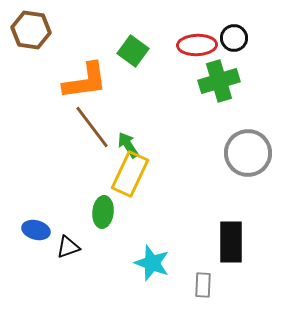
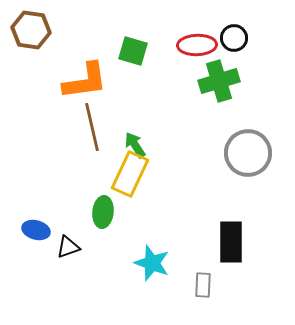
green square: rotated 20 degrees counterclockwise
brown line: rotated 24 degrees clockwise
green arrow: moved 7 px right
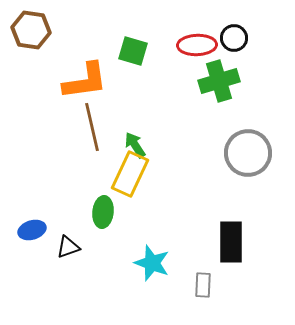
blue ellipse: moved 4 px left; rotated 32 degrees counterclockwise
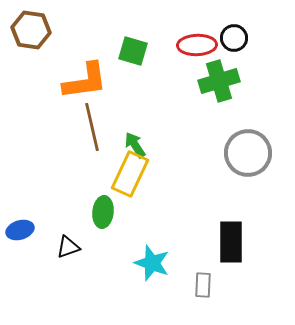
blue ellipse: moved 12 px left
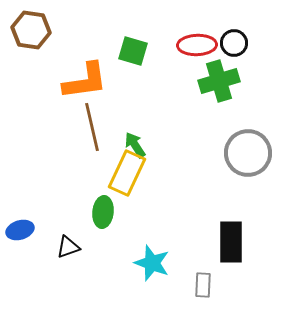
black circle: moved 5 px down
yellow rectangle: moved 3 px left, 1 px up
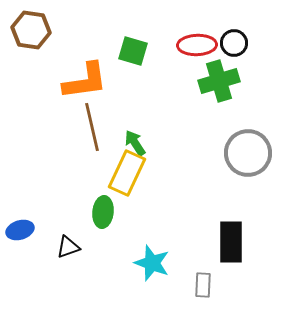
green arrow: moved 2 px up
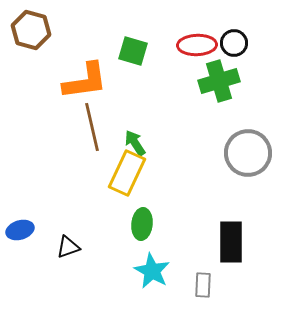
brown hexagon: rotated 6 degrees clockwise
green ellipse: moved 39 px right, 12 px down
cyan star: moved 8 px down; rotated 9 degrees clockwise
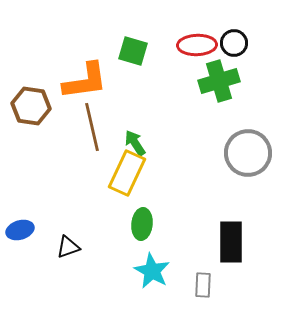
brown hexagon: moved 76 px down; rotated 6 degrees counterclockwise
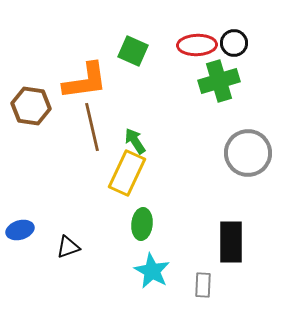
green square: rotated 8 degrees clockwise
green arrow: moved 2 px up
